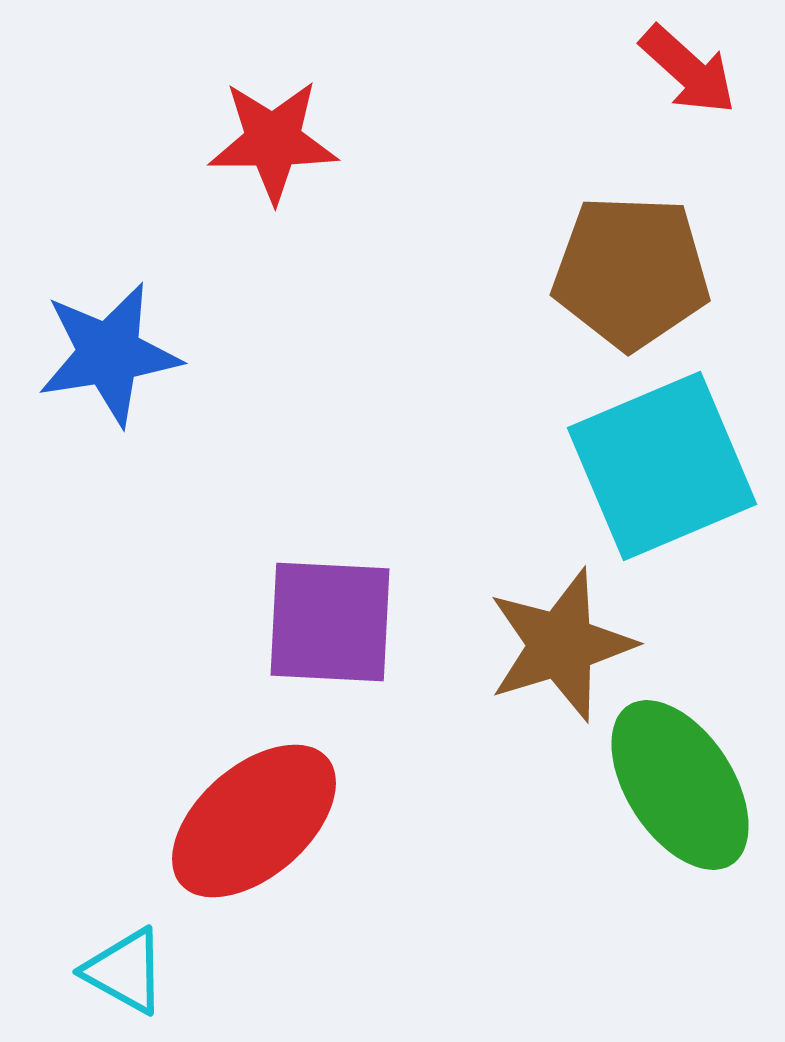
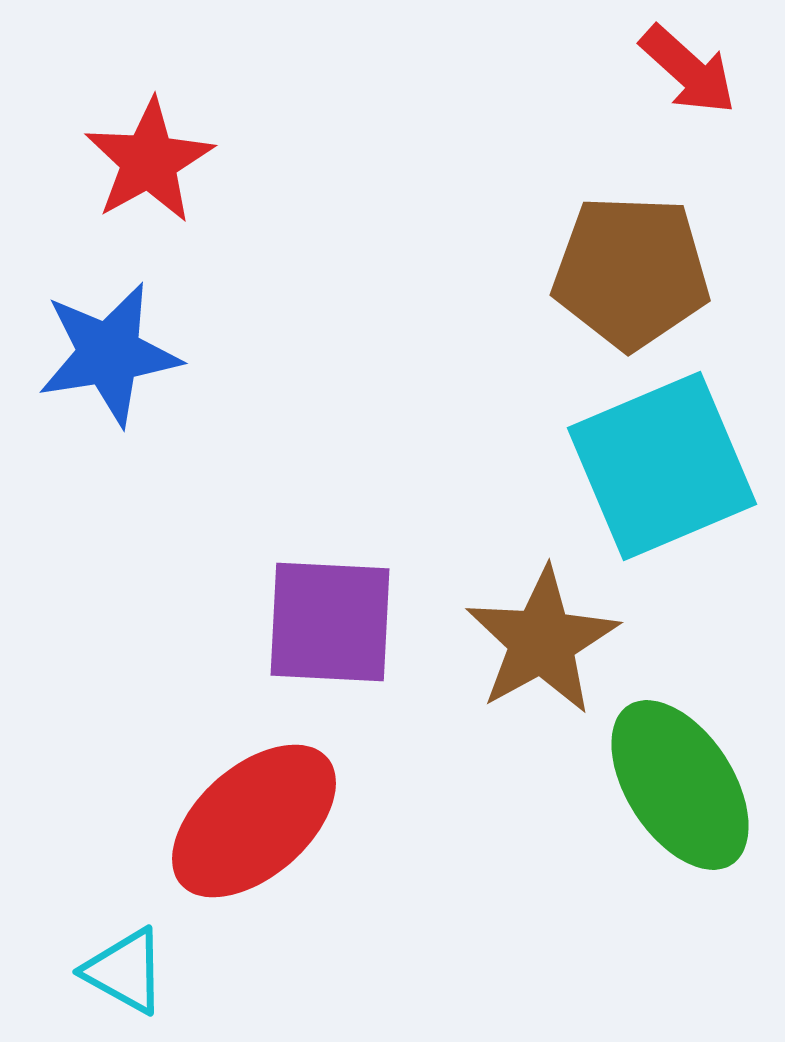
red star: moved 124 px left, 20 px down; rotated 29 degrees counterclockwise
brown star: moved 19 px left, 4 px up; rotated 12 degrees counterclockwise
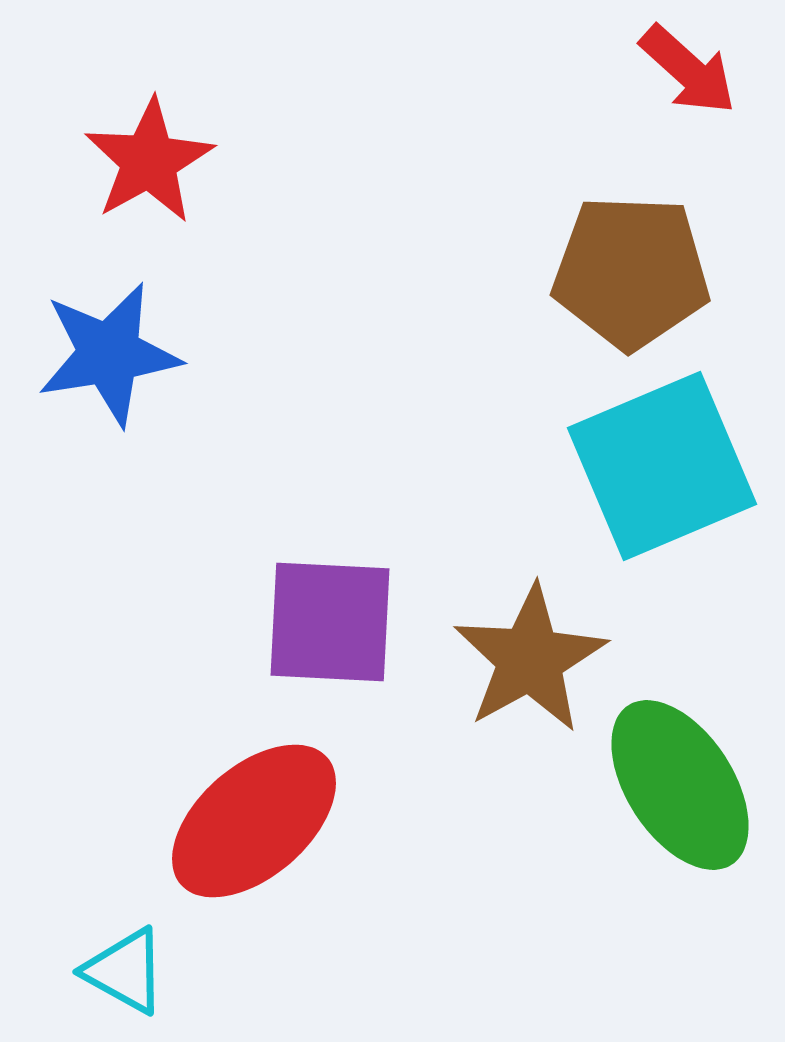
brown star: moved 12 px left, 18 px down
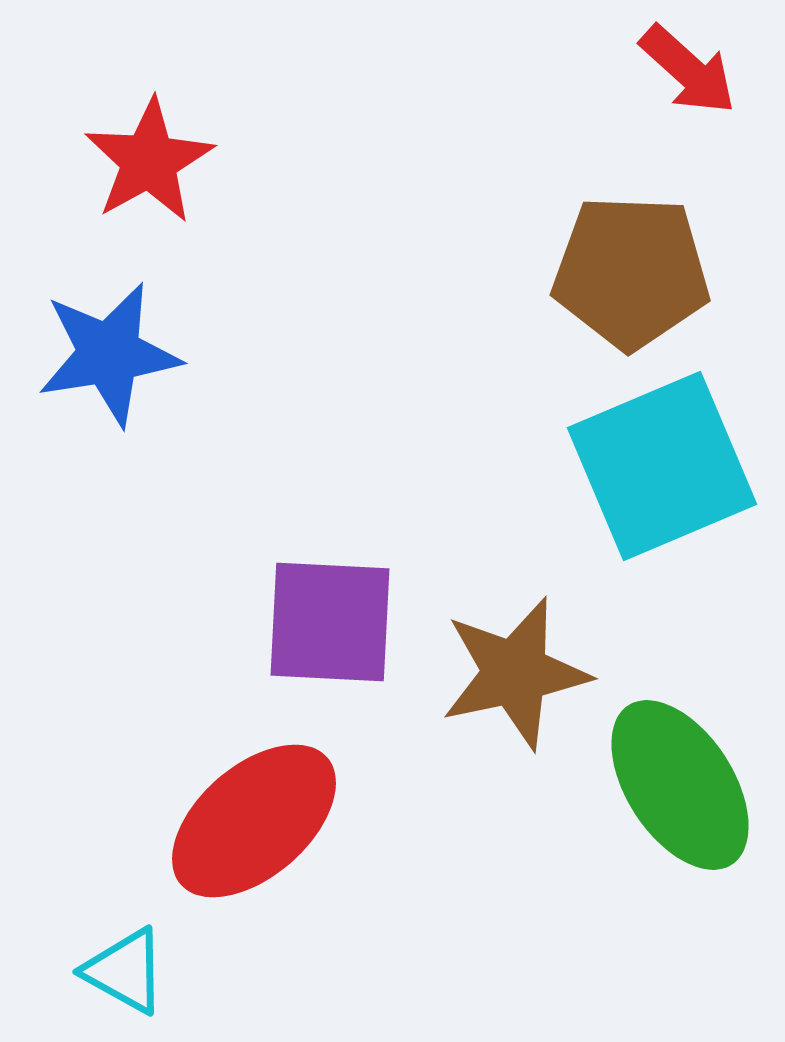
brown star: moved 15 px left, 14 px down; rotated 17 degrees clockwise
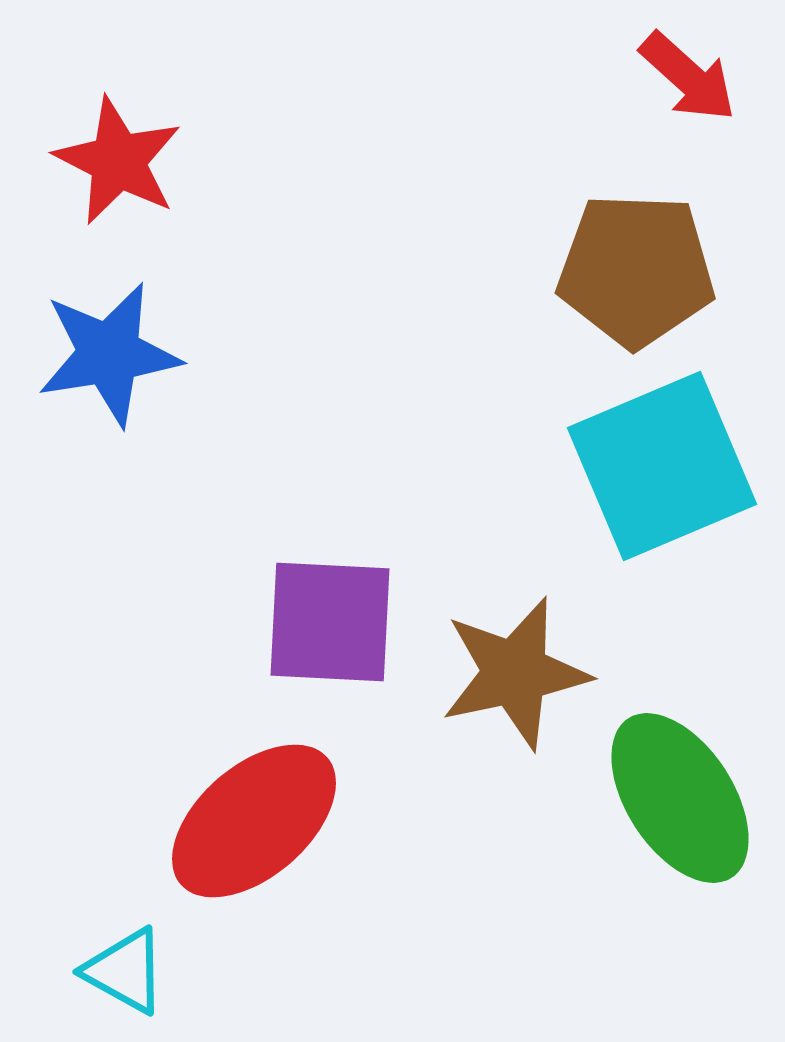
red arrow: moved 7 px down
red star: moved 31 px left; rotated 16 degrees counterclockwise
brown pentagon: moved 5 px right, 2 px up
green ellipse: moved 13 px down
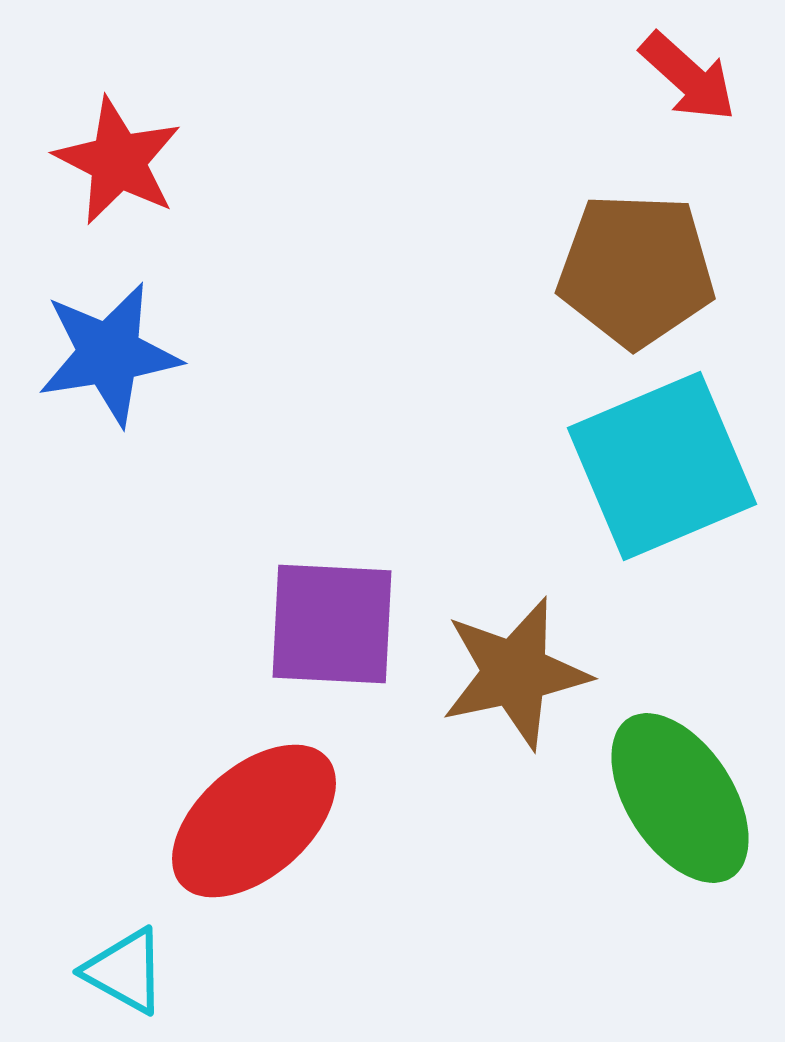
purple square: moved 2 px right, 2 px down
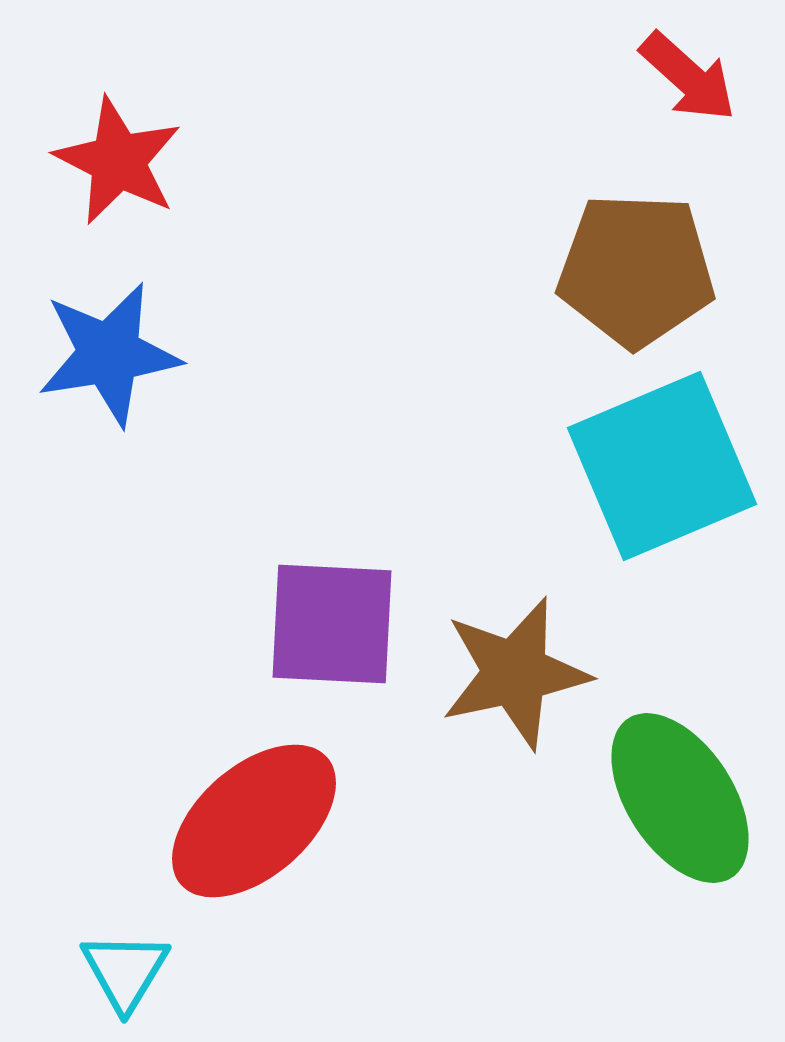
cyan triangle: rotated 32 degrees clockwise
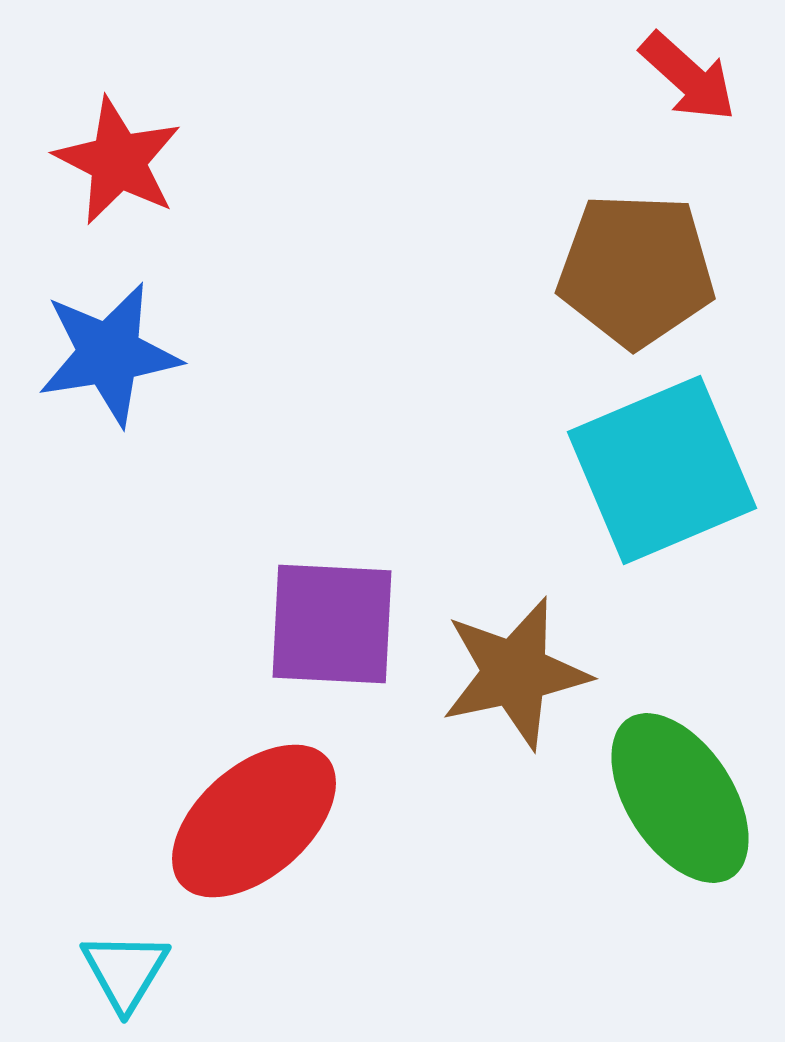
cyan square: moved 4 px down
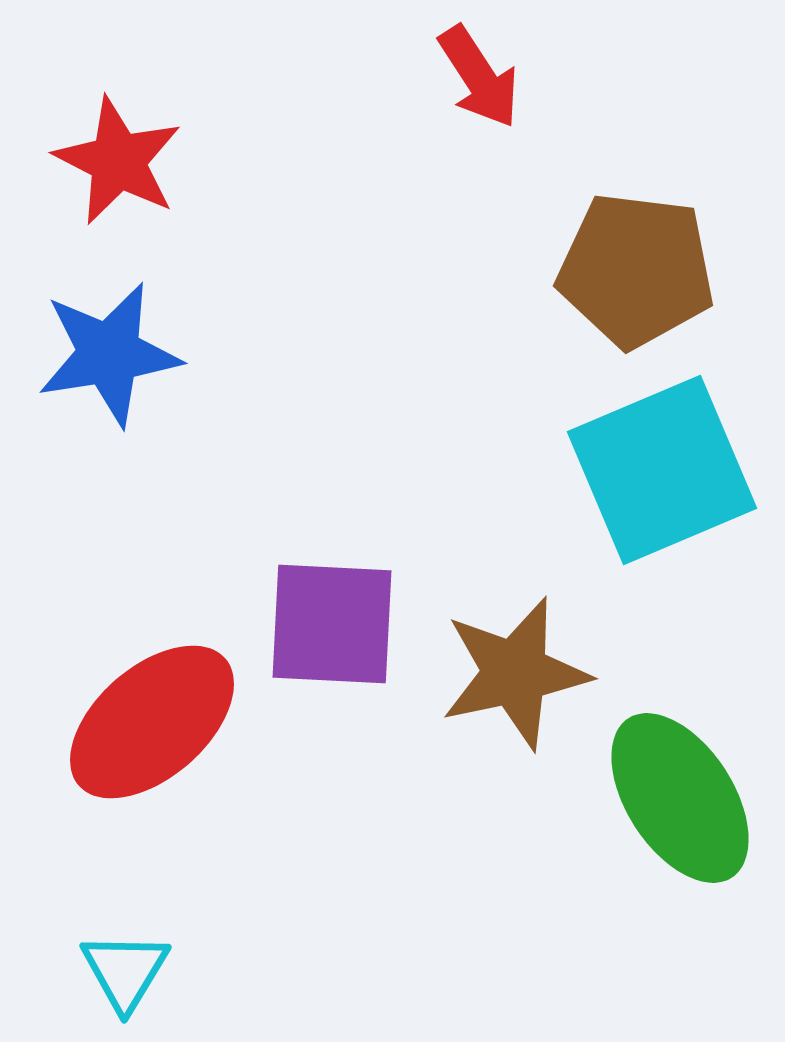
red arrow: moved 209 px left; rotated 15 degrees clockwise
brown pentagon: rotated 5 degrees clockwise
red ellipse: moved 102 px left, 99 px up
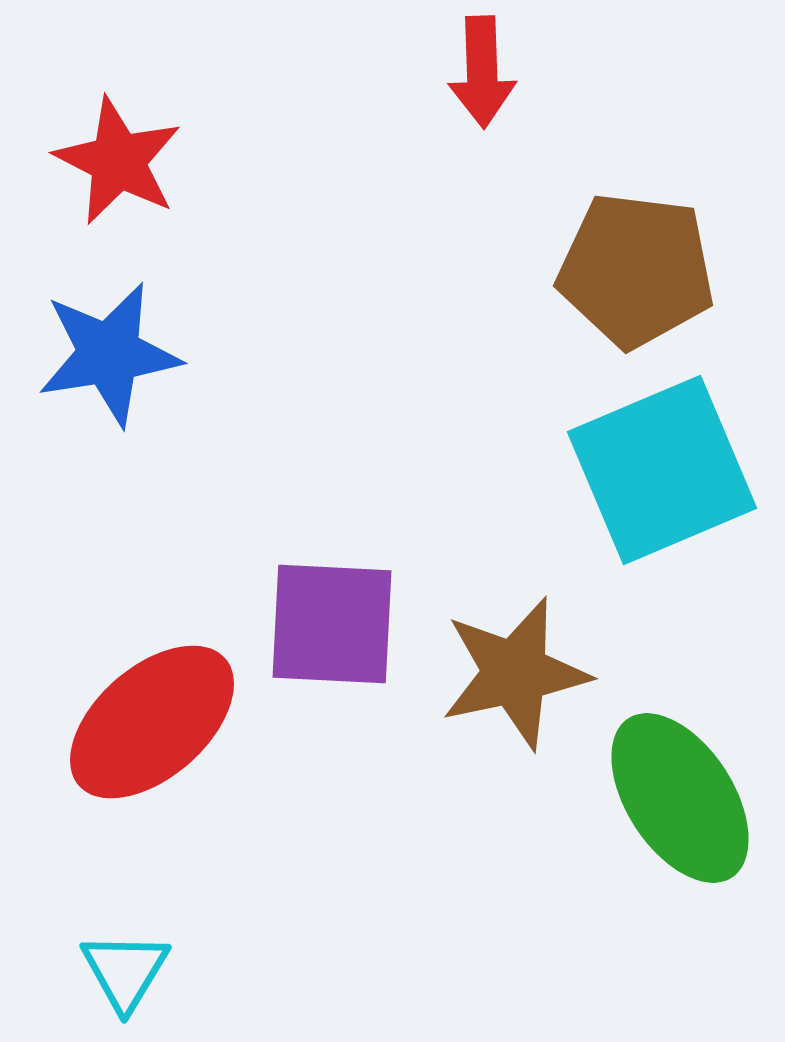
red arrow: moved 3 px right, 5 px up; rotated 31 degrees clockwise
